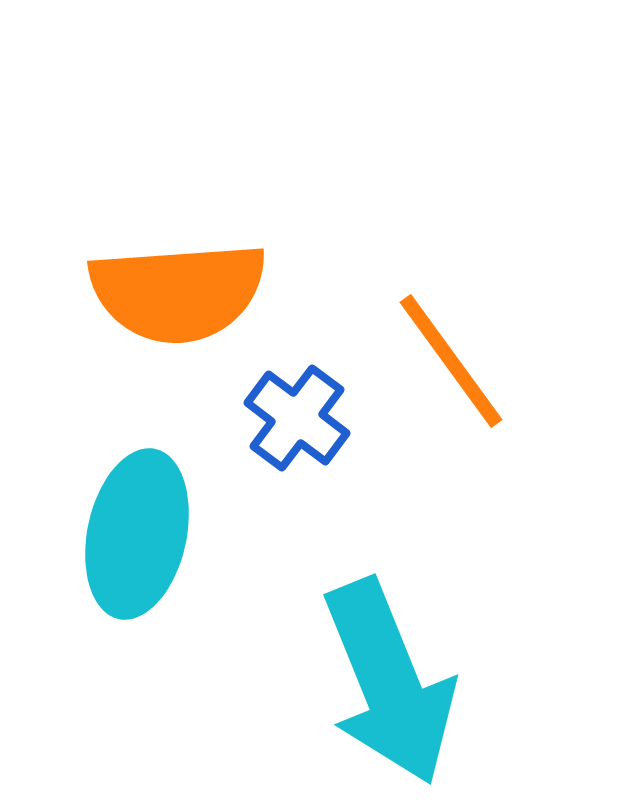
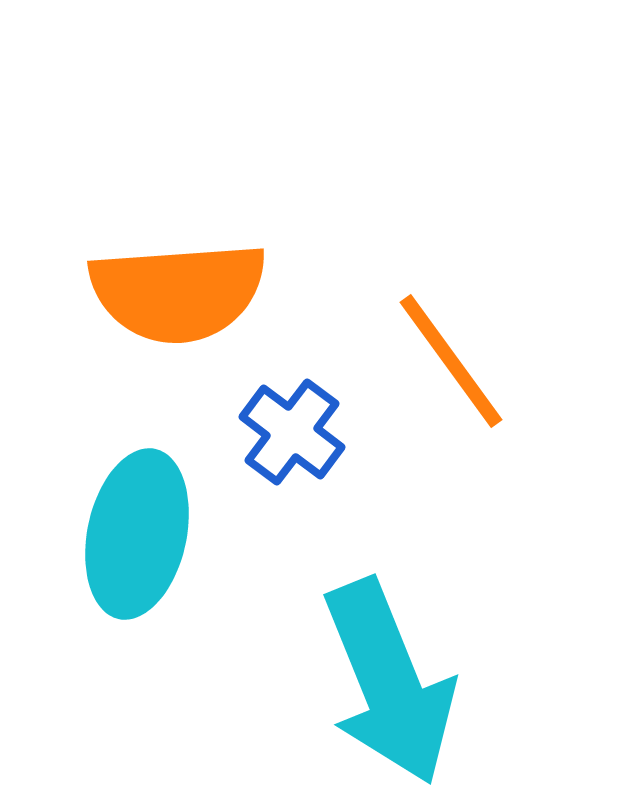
blue cross: moved 5 px left, 14 px down
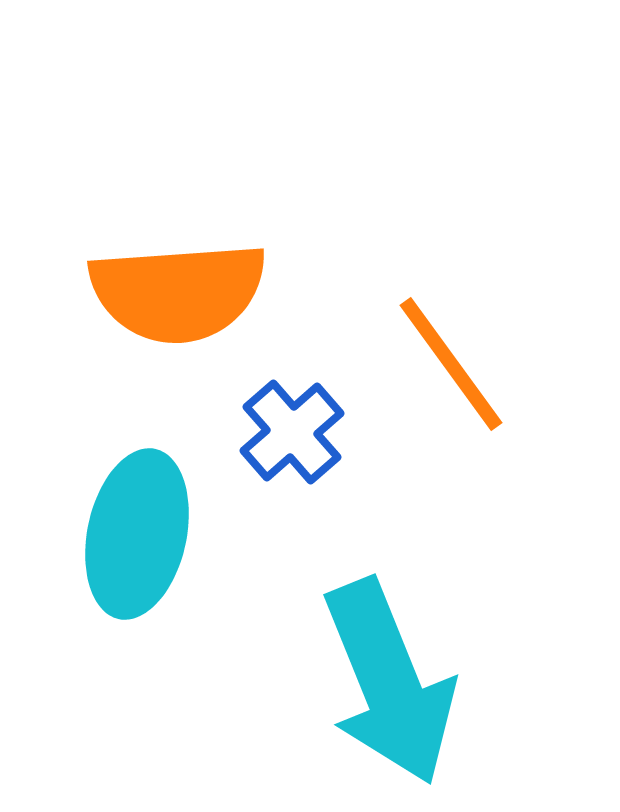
orange line: moved 3 px down
blue cross: rotated 12 degrees clockwise
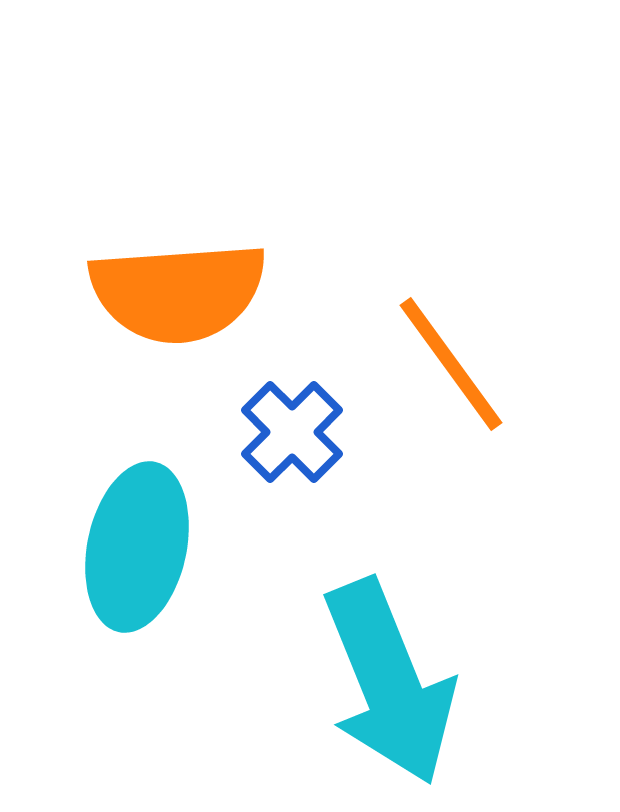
blue cross: rotated 4 degrees counterclockwise
cyan ellipse: moved 13 px down
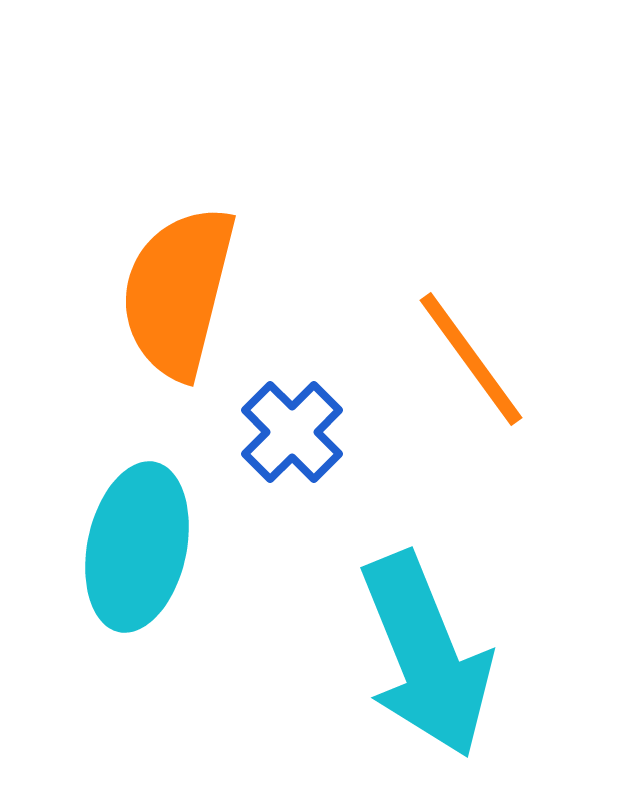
orange semicircle: rotated 108 degrees clockwise
orange line: moved 20 px right, 5 px up
cyan arrow: moved 37 px right, 27 px up
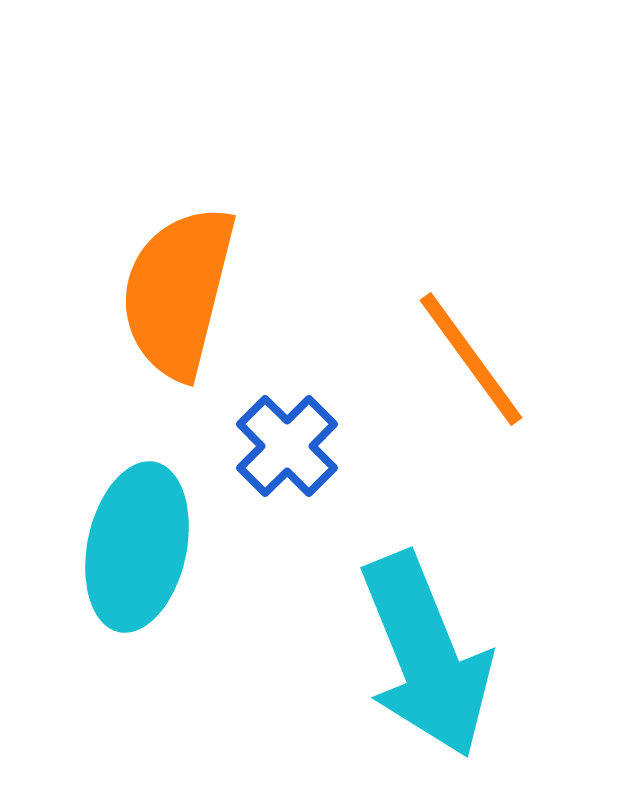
blue cross: moved 5 px left, 14 px down
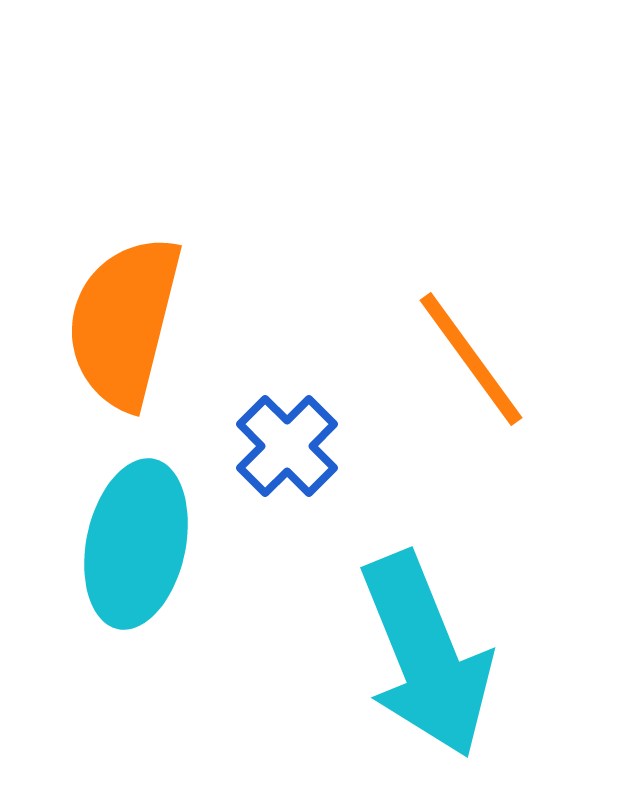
orange semicircle: moved 54 px left, 30 px down
cyan ellipse: moved 1 px left, 3 px up
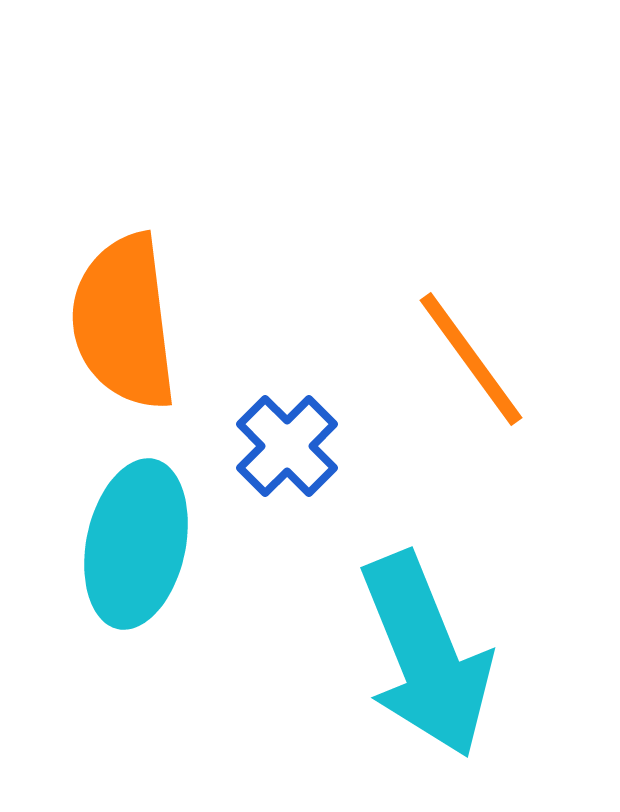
orange semicircle: rotated 21 degrees counterclockwise
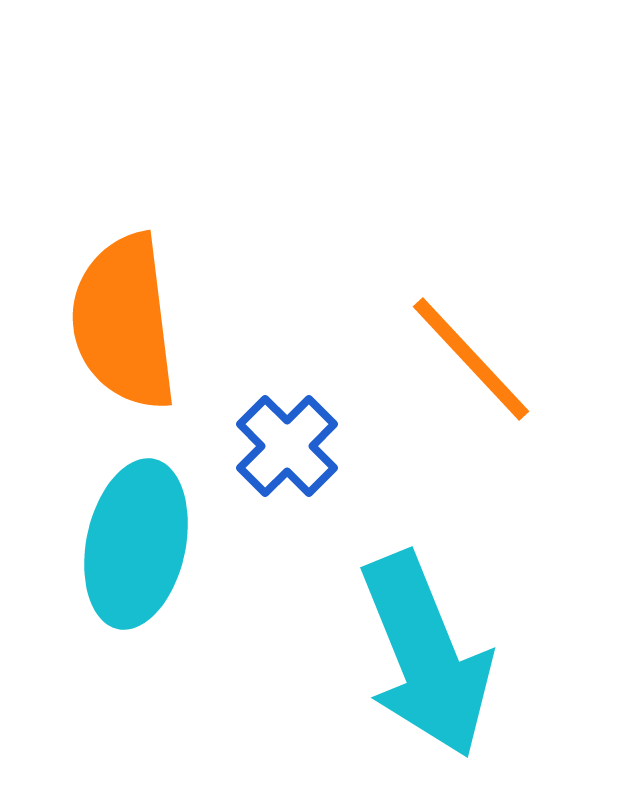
orange line: rotated 7 degrees counterclockwise
